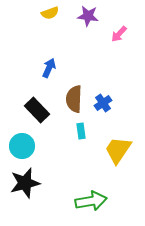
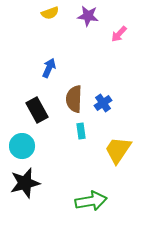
black rectangle: rotated 15 degrees clockwise
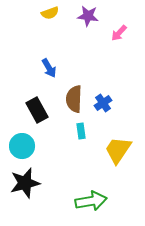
pink arrow: moved 1 px up
blue arrow: rotated 126 degrees clockwise
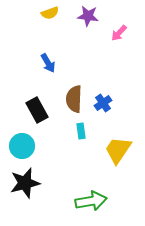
blue arrow: moved 1 px left, 5 px up
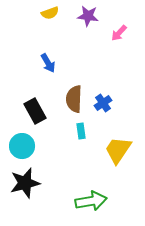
black rectangle: moved 2 px left, 1 px down
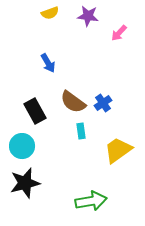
brown semicircle: moved 1 px left, 3 px down; rotated 56 degrees counterclockwise
yellow trapezoid: rotated 20 degrees clockwise
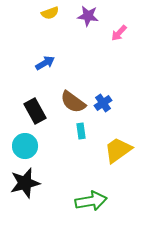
blue arrow: moved 3 px left; rotated 90 degrees counterclockwise
cyan circle: moved 3 px right
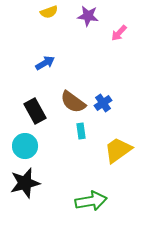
yellow semicircle: moved 1 px left, 1 px up
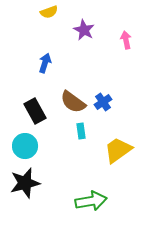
purple star: moved 4 px left, 14 px down; rotated 20 degrees clockwise
pink arrow: moved 7 px right, 7 px down; rotated 126 degrees clockwise
blue arrow: rotated 42 degrees counterclockwise
blue cross: moved 1 px up
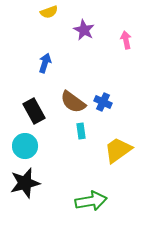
blue cross: rotated 30 degrees counterclockwise
black rectangle: moved 1 px left
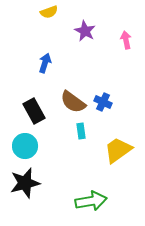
purple star: moved 1 px right, 1 px down
